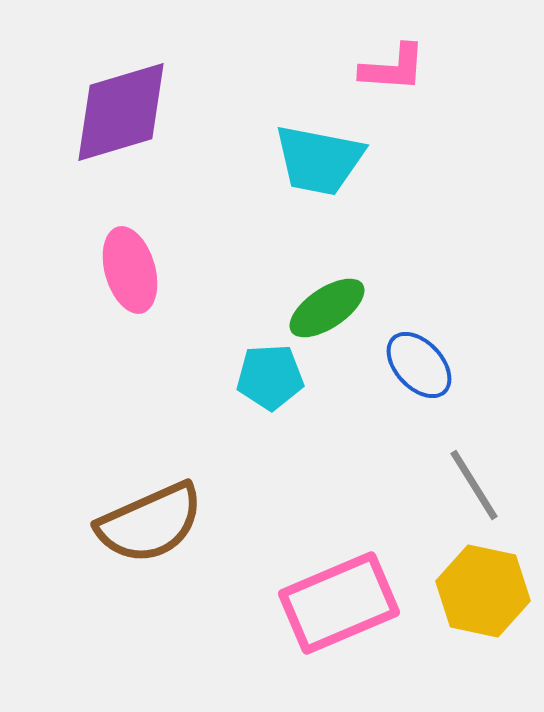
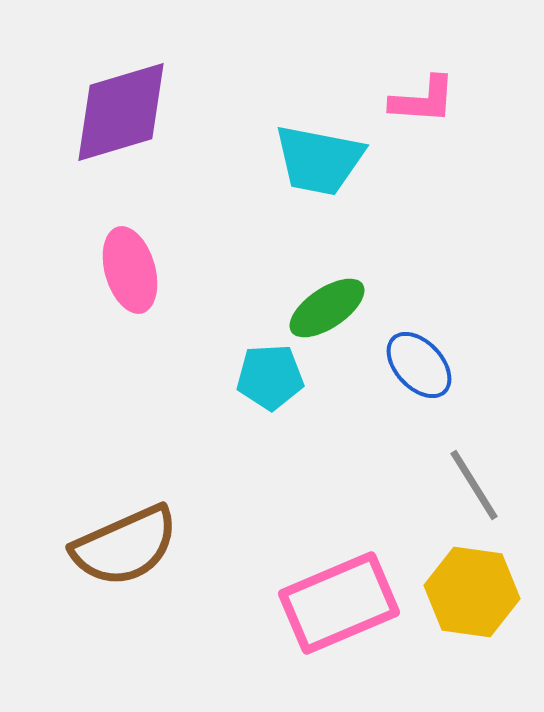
pink L-shape: moved 30 px right, 32 px down
brown semicircle: moved 25 px left, 23 px down
yellow hexagon: moved 11 px left, 1 px down; rotated 4 degrees counterclockwise
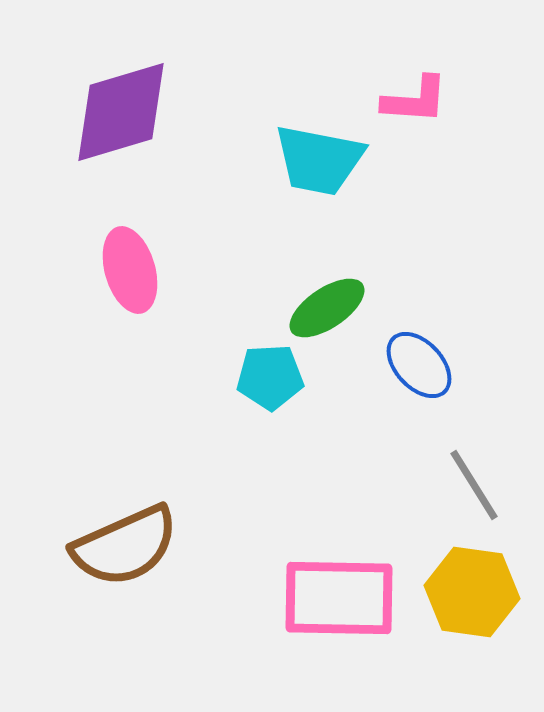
pink L-shape: moved 8 px left
pink rectangle: moved 5 px up; rotated 24 degrees clockwise
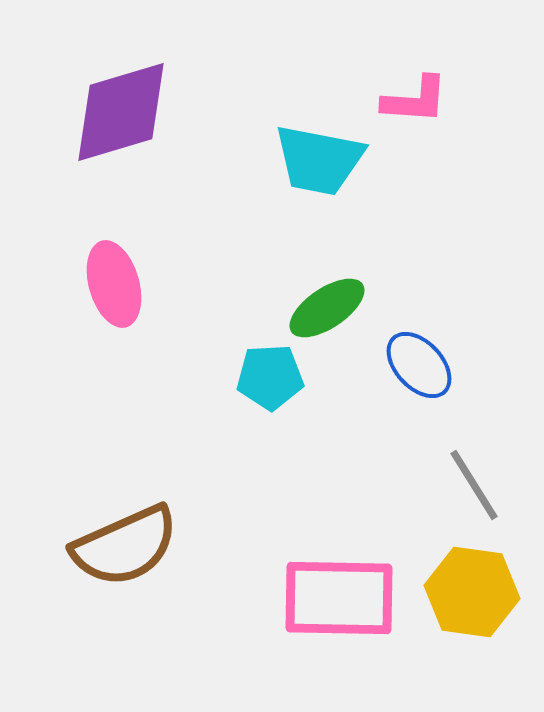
pink ellipse: moved 16 px left, 14 px down
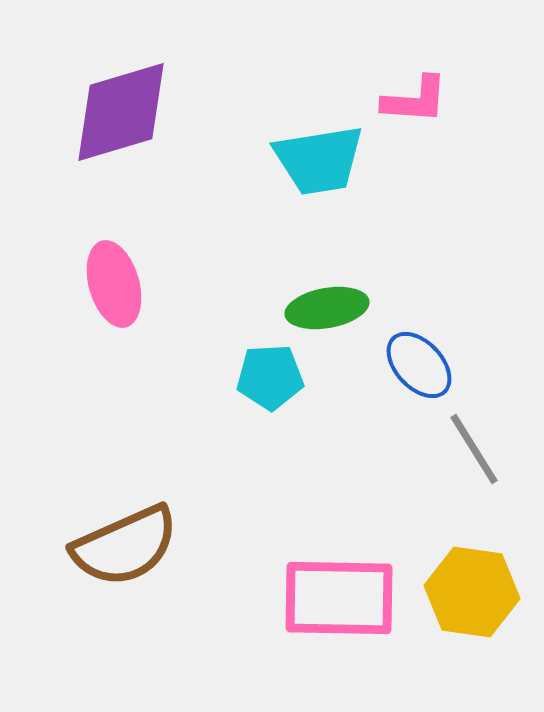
cyan trapezoid: rotated 20 degrees counterclockwise
green ellipse: rotated 24 degrees clockwise
gray line: moved 36 px up
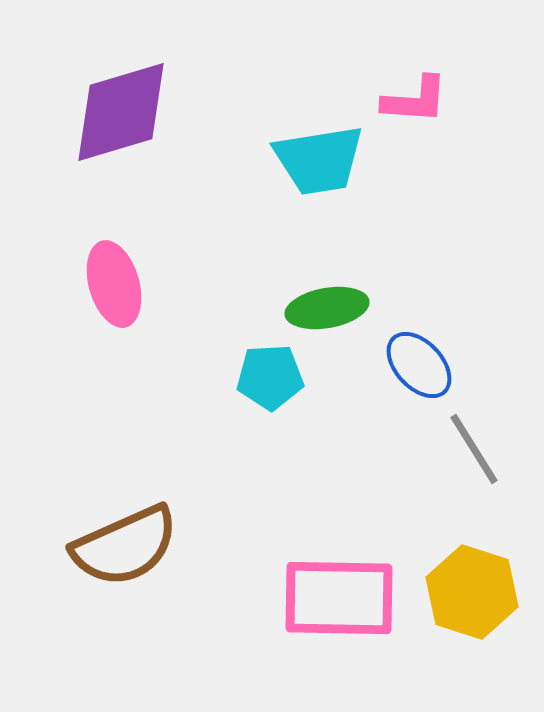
yellow hexagon: rotated 10 degrees clockwise
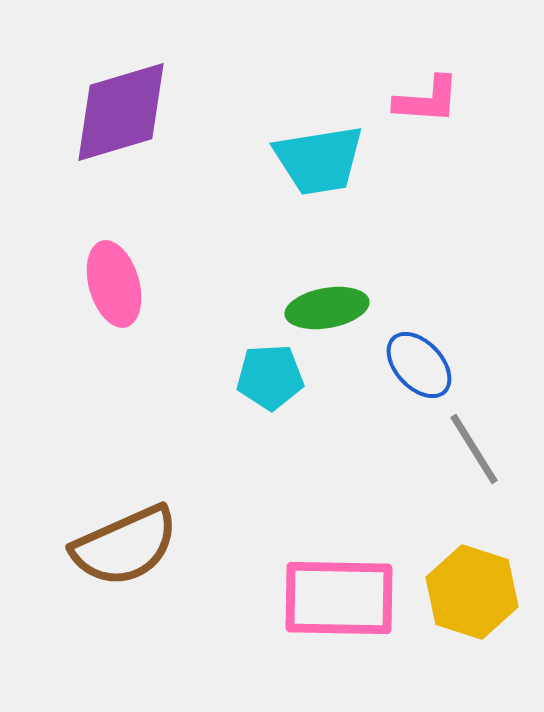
pink L-shape: moved 12 px right
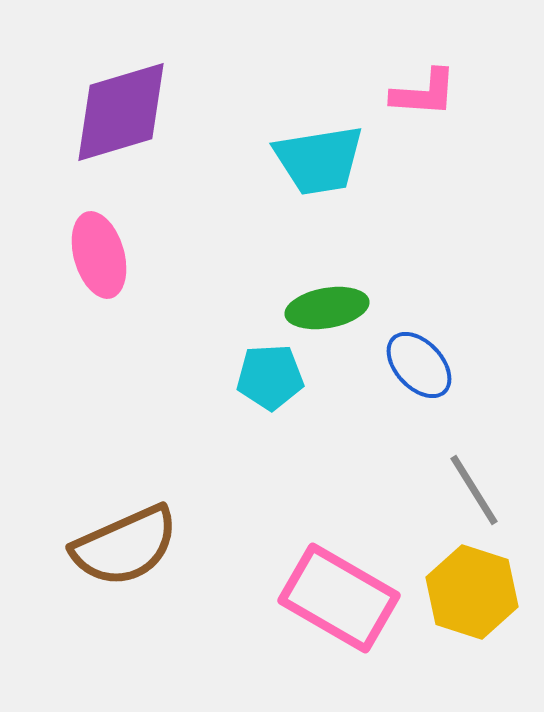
pink L-shape: moved 3 px left, 7 px up
pink ellipse: moved 15 px left, 29 px up
gray line: moved 41 px down
pink rectangle: rotated 29 degrees clockwise
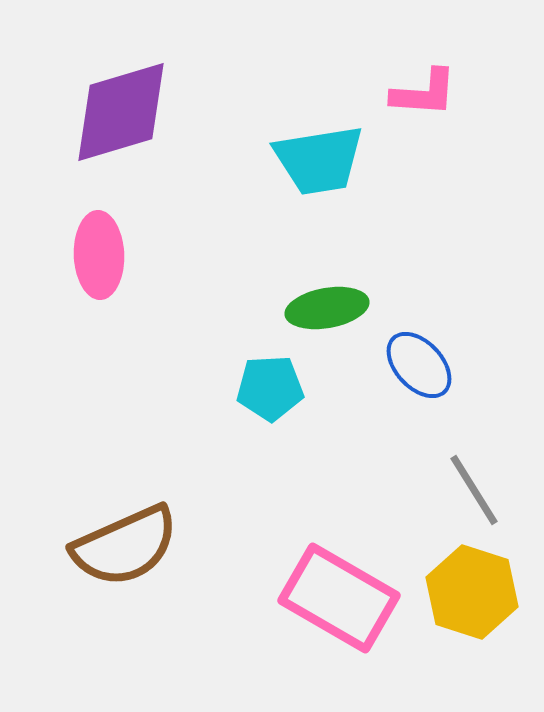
pink ellipse: rotated 14 degrees clockwise
cyan pentagon: moved 11 px down
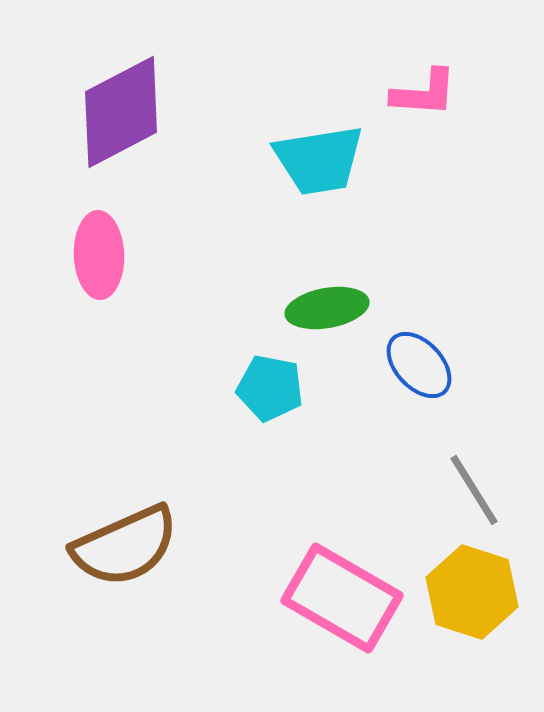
purple diamond: rotated 11 degrees counterclockwise
cyan pentagon: rotated 14 degrees clockwise
pink rectangle: moved 3 px right
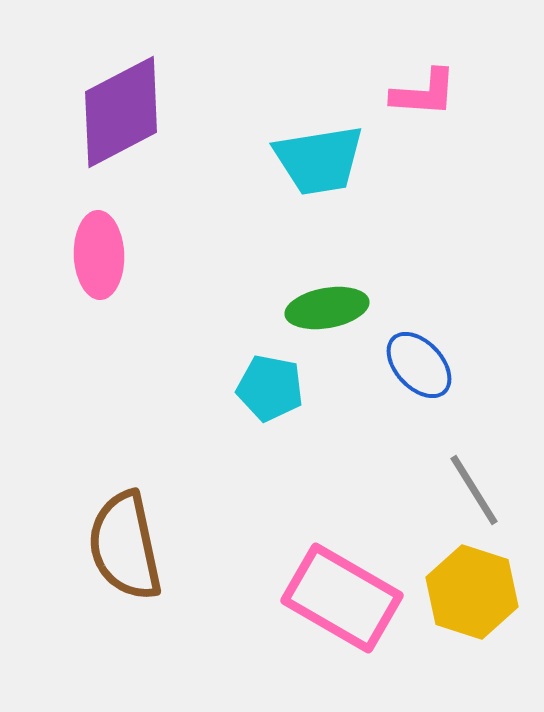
brown semicircle: rotated 102 degrees clockwise
